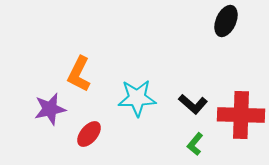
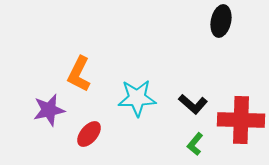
black ellipse: moved 5 px left; rotated 12 degrees counterclockwise
purple star: moved 1 px left, 1 px down
red cross: moved 5 px down
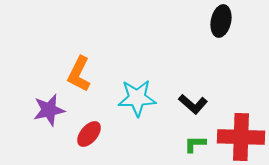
red cross: moved 17 px down
green L-shape: rotated 50 degrees clockwise
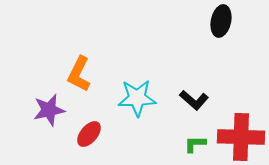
black L-shape: moved 1 px right, 4 px up
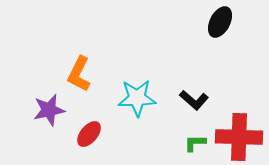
black ellipse: moved 1 px left, 1 px down; rotated 16 degrees clockwise
red cross: moved 2 px left
green L-shape: moved 1 px up
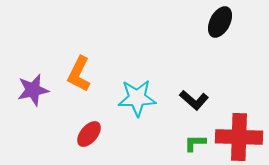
purple star: moved 16 px left, 20 px up
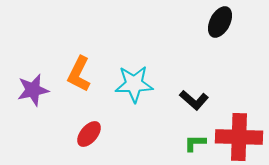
cyan star: moved 3 px left, 14 px up
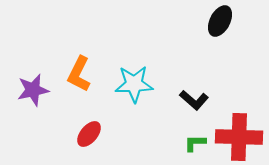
black ellipse: moved 1 px up
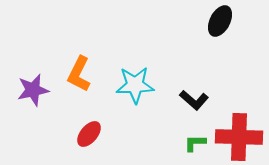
cyan star: moved 1 px right, 1 px down
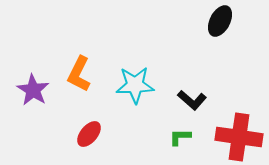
purple star: rotated 28 degrees counterclockwise
black L-shape: moved 2 px left
red cross: rotated 6 degrees clockwise
green L-shape: moved 15 px left, 6 px up
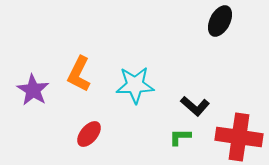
black L-shape: moved 3 px right, 6 px down
